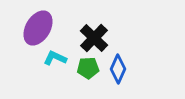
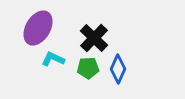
cyan L-shape: moved 2 px left, 1 px down
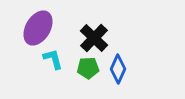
cyan L-shape: rotated 50 degrees clockwise
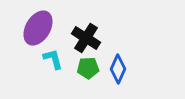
black cross: moved 8 px left; rotated 12 degrees counterclockwise
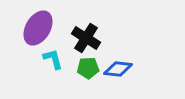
blue diamond: rotated 72 degrees clockwise
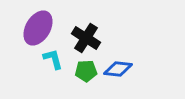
green pentagon: moved 2 px left, 3 px down
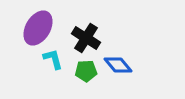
blue diamond: moved 4 px up; rotated 44 degrees clockwise
